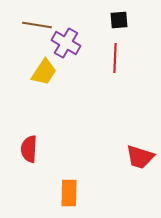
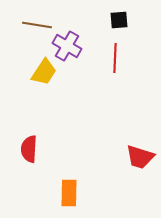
purple cross: moved 1 px right, 3 px down
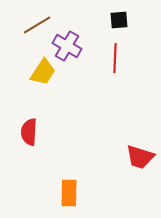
brown line: rotated 40 degrees counterclockwise
yellow trapezoid: moved 1 px left
red semicircle: moved 17 px up
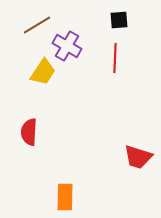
red trapezoid: moved 2 px left
orange rectangle: moved 4 px left, 4 px down
